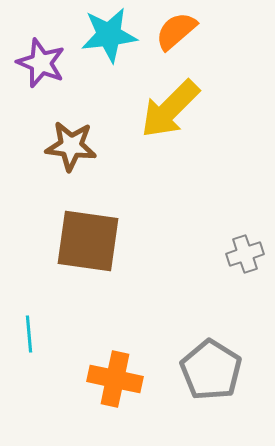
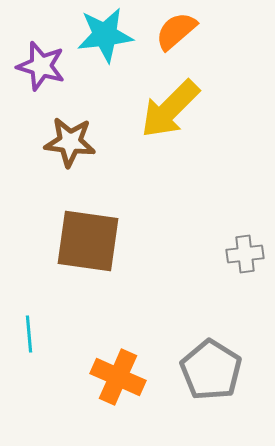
cyan star: moved 4 px left
purple star: moved 3 px down; rotated 6 degrees counterclockwise
brown star: moved 1 px left, 4 px up
gray cross: rotated 12 degrees clockwise
orange cross: moved 3 px right, 2 px up; rotated 12 degrees clockwise
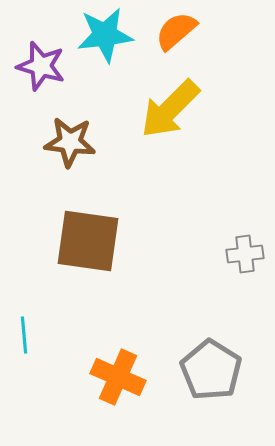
cyan line: moved 5 px left, 1 px down
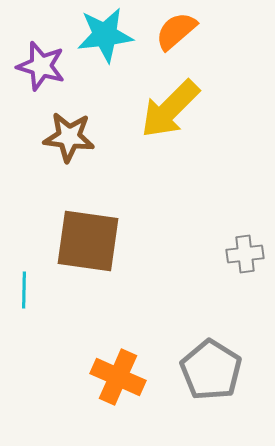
brown star: moved 1 px left, 5 px up
cyan line: moved 45 px up; rotated 6 degrees clockwise
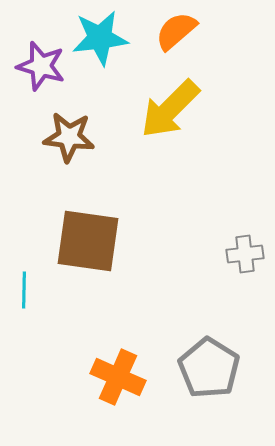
cyan star: moved 5 px left, 3 px down
gray pentagon: moved 2 px left, 2 px up
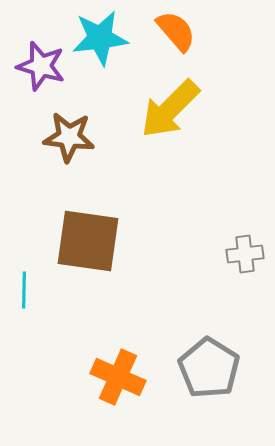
orange semicircle: rotated 90 degrees clockwise
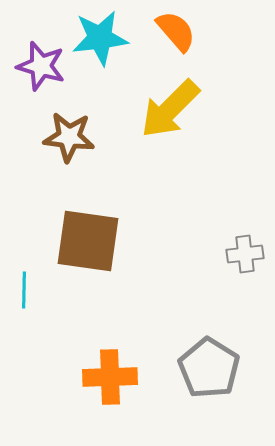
orange cross: moved 8 px left; rotated 26 degrees counterclockwise
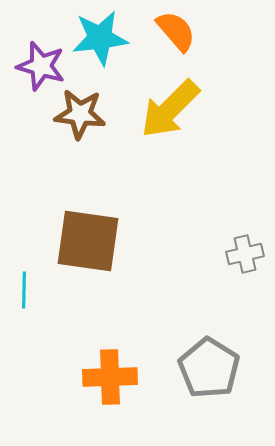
brown star: moved 11 px right, 23 px up
gray cross: rotated 6 degrees counterclockwise
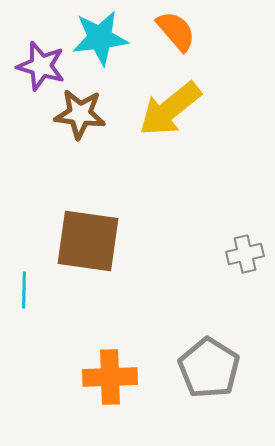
yellow arrow: rotated 6 degrees clockwise
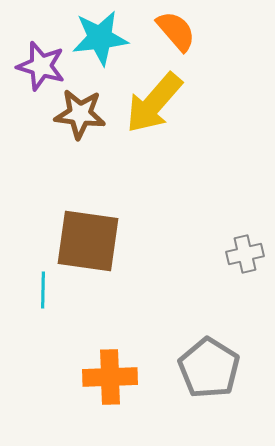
yellow arrow: moved 16 px left, 6 px up; rotated 10 degrees counterclockwise
cyan line: moved 19 px right
